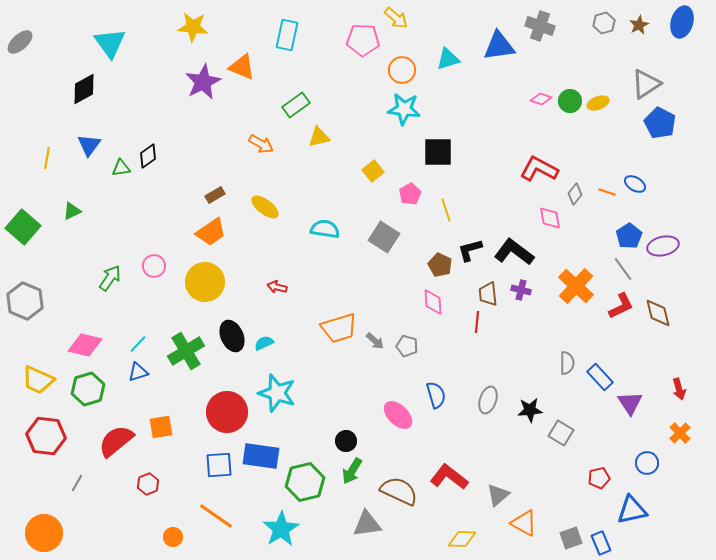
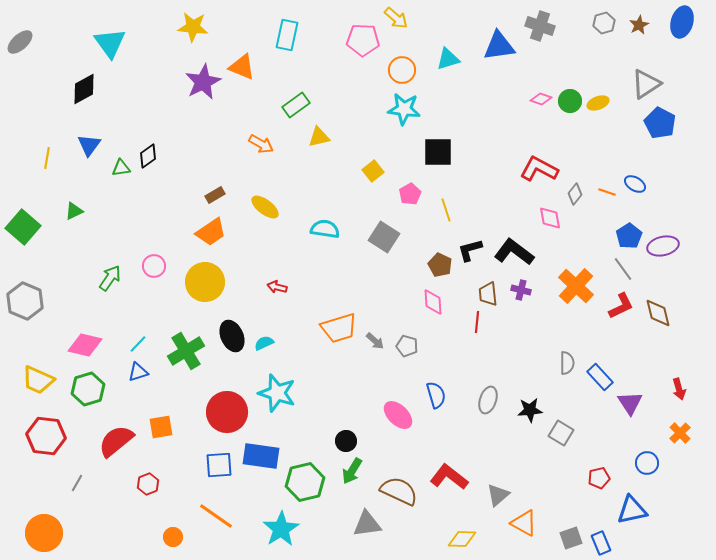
green triangle at (72, 211): moved 2 px right
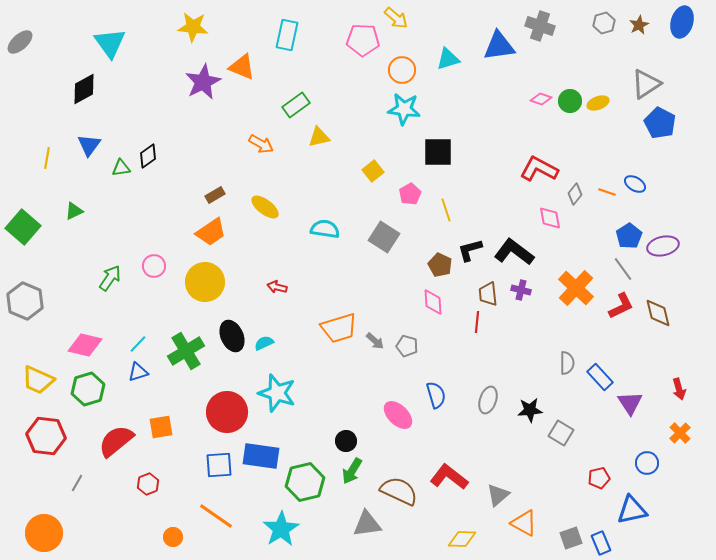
orange cross at (576, 286): moved 2 px down
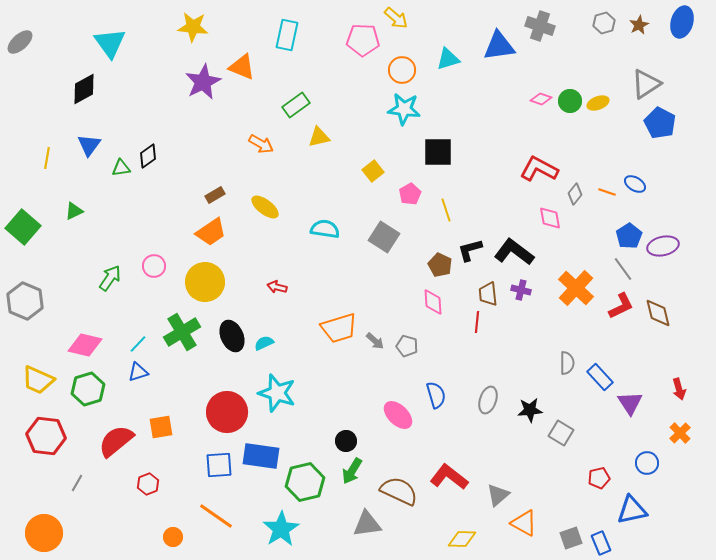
green cross at (186, 351): moved 4 px left, 19 px up
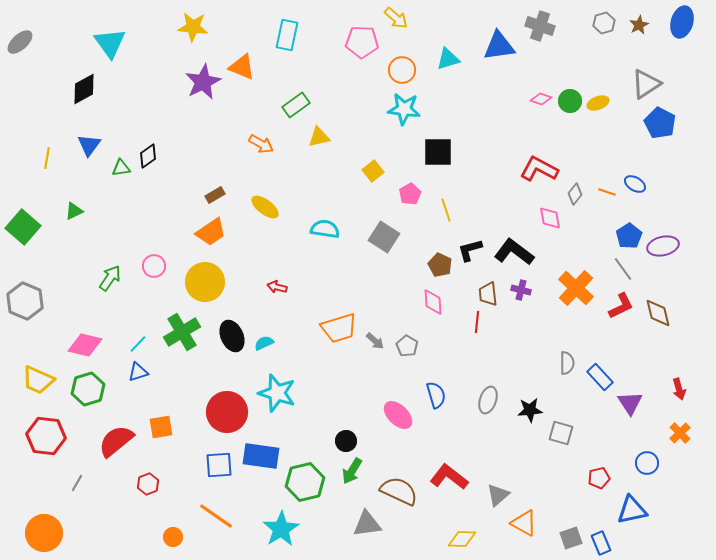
pink pentagon at (363, 40): moved 1 px left, 2 px down
gray pentagon at (407, 346): rotated 15 degrees clockwise
gray square at (561, 433): rotated 15 degrees counterclockwise
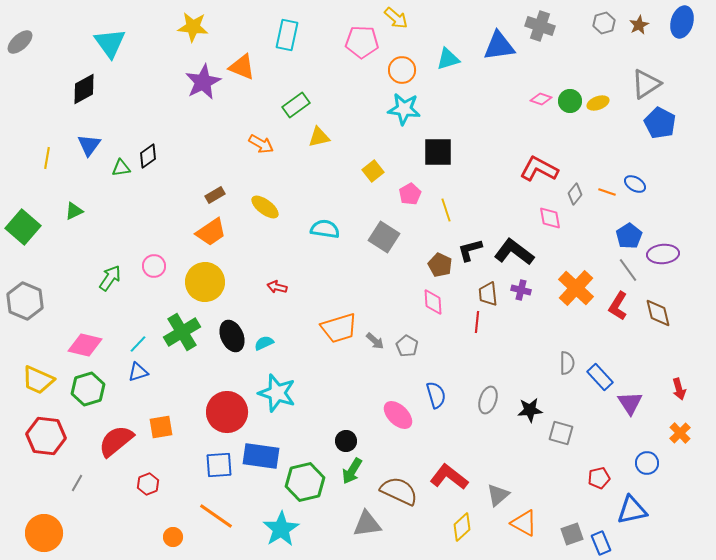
purple ellipse at (663, 246): moved 8 px down; rotated 8 degrees clockwise
gray line at (623, 269): moved 5 px right, 1 px down
red L-shape at (621, 306): moved 3 px left; rotated 148 degrees clockwise
gray square at (571, 538): moved 1 px right, 4 px up
yellow diamond at (462, 539): moved 12 px up; rotated 44 degrees counterclockwise
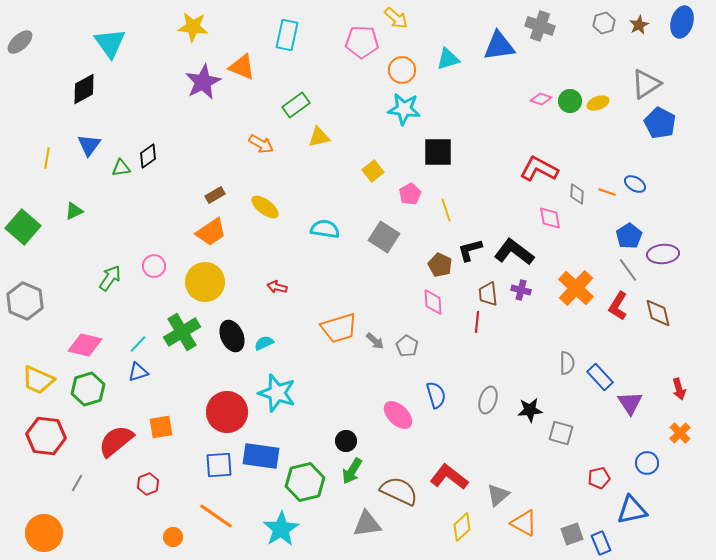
gray diamond at (575, 194): moved 2 px right; rotated 35 degrees counterclockwise
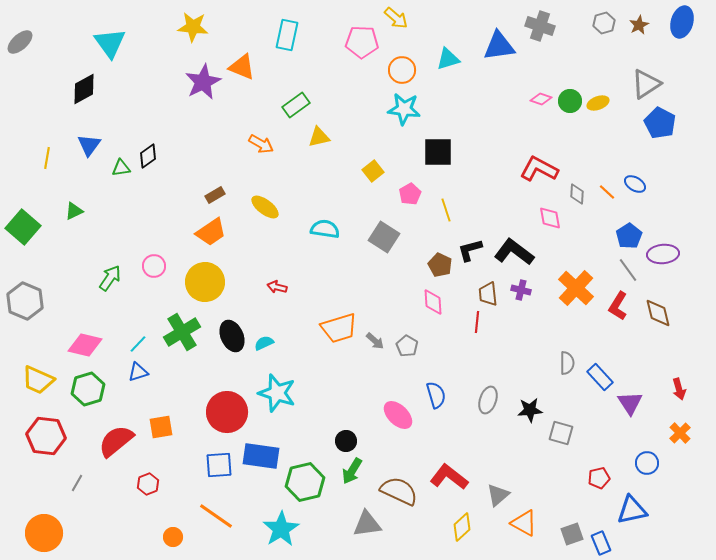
orange line at (607, 192): rotated 24 degrees clockwise
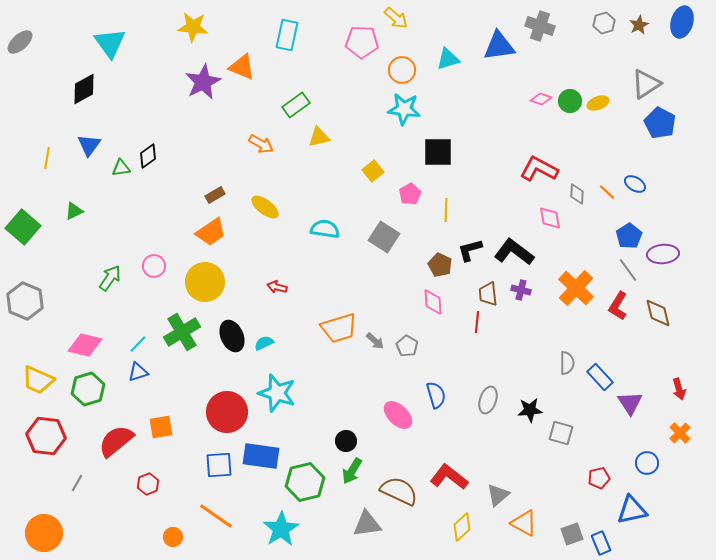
yellow line at (446, 210): rotated 20 degrees clockwise
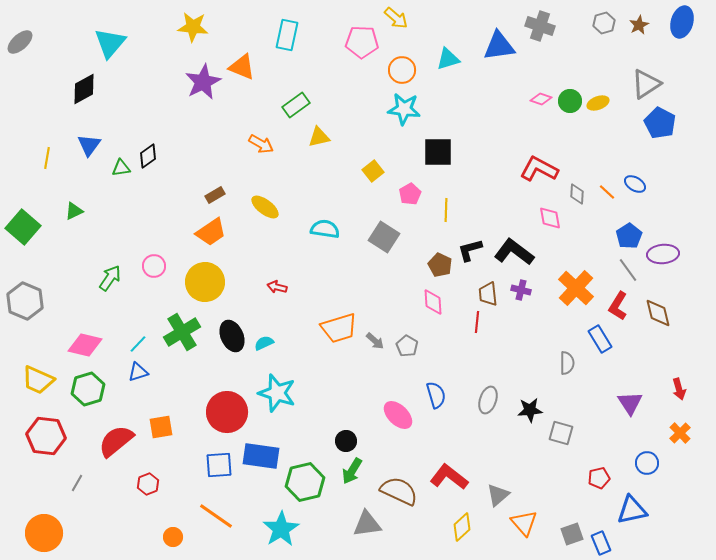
cyan triangle at (110, 43): rotated 16 degrees clockwise
blue rectangle at (600, 377): moved 38 px up; rotated 12 degrees clockwise
orange triangle at (524, 523): rotated 20 degrees clockwise
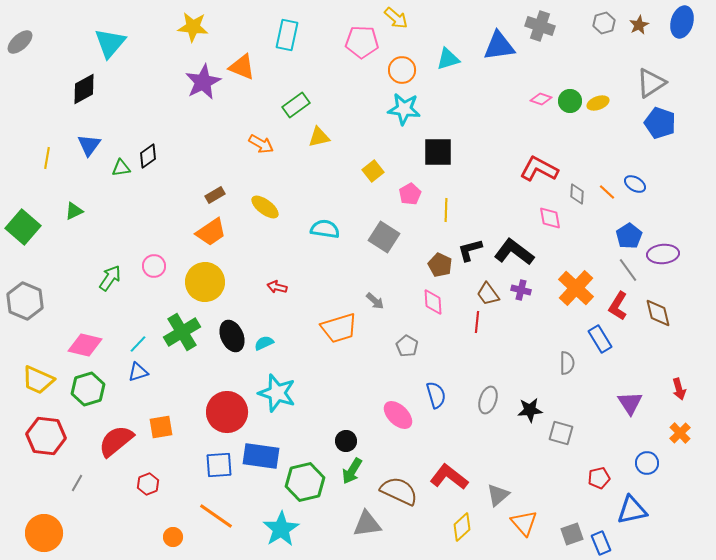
gray triangle at (646, 84): moved 5 px right, 1 px up
blue pentagon at (660, 123): rotated 8 degrees counterclockwise
brown trapezoid at (488, 294): rotated 30 degrees counterclockwise
gray arrow at (375, 341): moved 40 px up
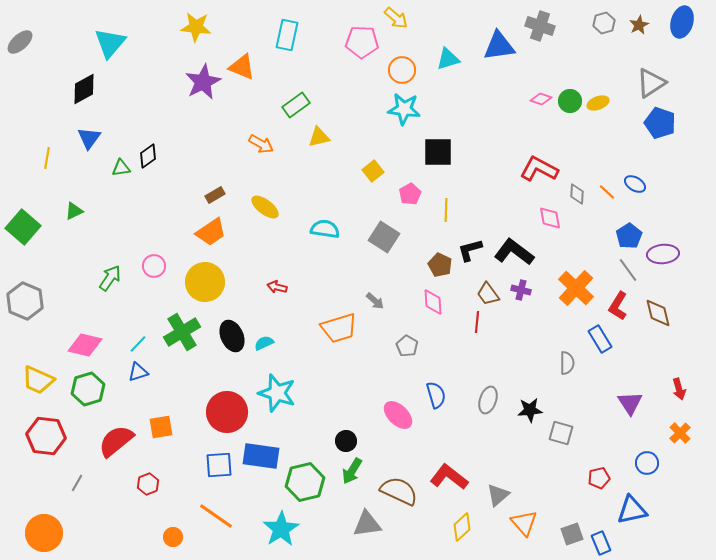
yellow star at (193, 27): moved 3 px right
blue triangle at (89, 145): moved 7 px up
